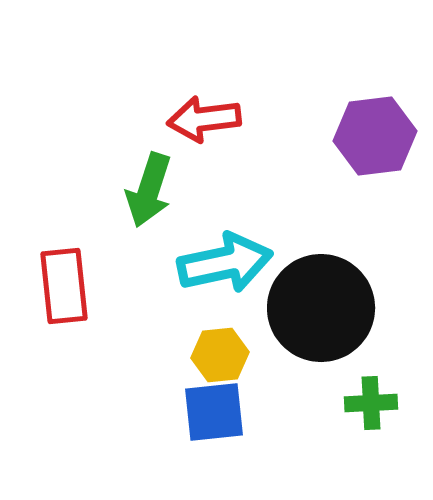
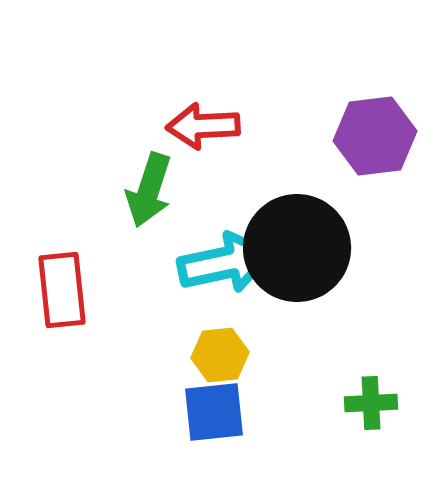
red arrow: moved 1 px left, 7 px down; rotated 4 degrees clockwise
red rectangle: moved 2 px left, 4 px down
black circle: moved 24 px left, 60 px up
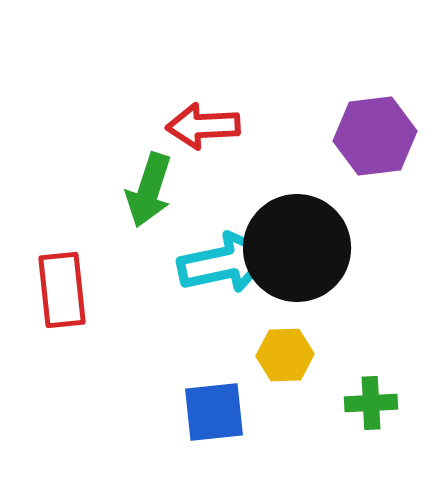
yellow hexagon: moved 65 px right; rotated 4 degrees clockwise
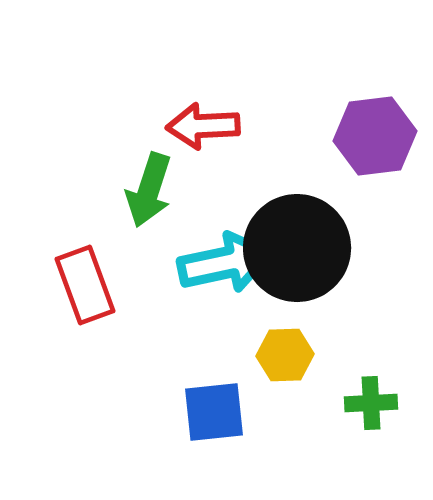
red rectangle: moved 23 px right, 5 px up; rotated 14 degrees counterclockwise
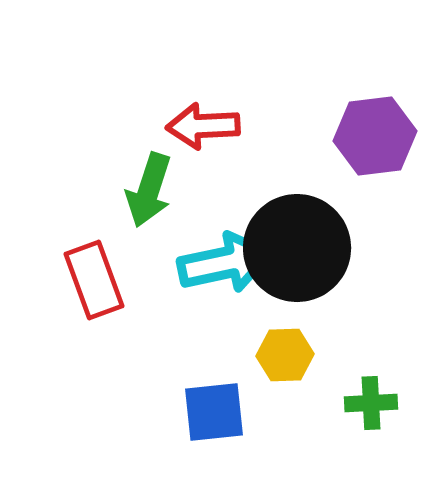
red rectangle: moved 9 px right, 5 px up
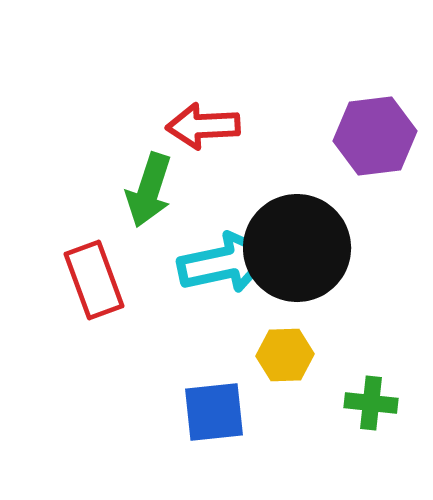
green cross: rotated 9 degrees clockwise
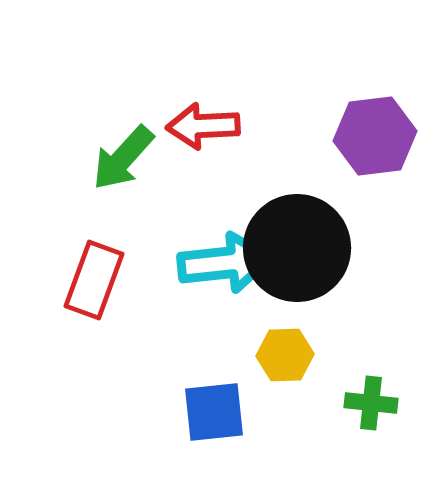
green arrow: moved 26 px left, 32 px up; rotated 24 degrees clockwise
cyan arrow: rotated 6 degrees clockwise
red rectangle: rotated 40 degrees clockwise
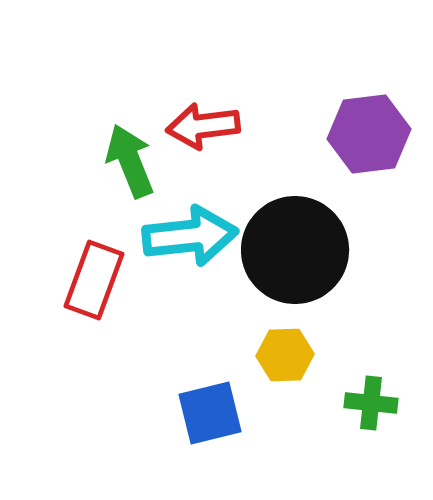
red arrow: rotated 4 degrees counterclockwise
purple hexagon: moved 6 px left, 2 px up
green arrow: moved 7 px right, 3 px down; rotated 116 degrees clockwise
black circle: moved 2 px left, 2 px down
cyan arrow: moved 35 px left, 27 px up
blue square: moved 4 px left, 1 px down; rotated 8 degrees counterclockwise
